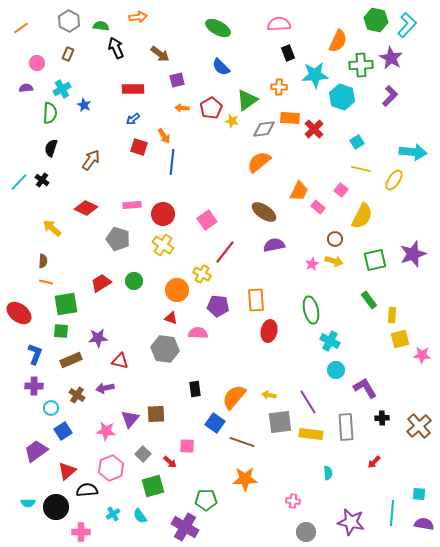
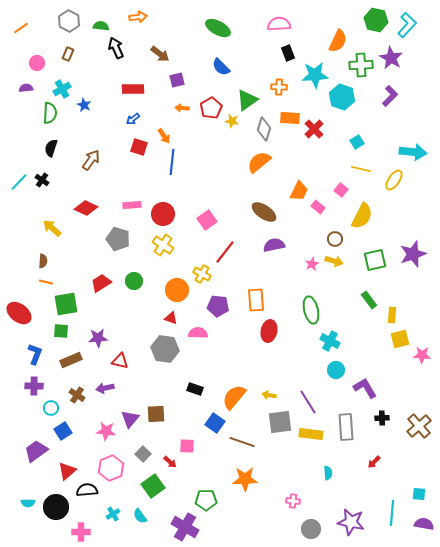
gray diamond at (264, 129): rotated 65 degrees counterclockwise
black rectangle at (195, 389): rotated 63 degrees counterclockwise
green square at (153, 486): rotated 20 degrees counterclockwise
gray circle at (306, 532): moved 5 px right, 3 px up
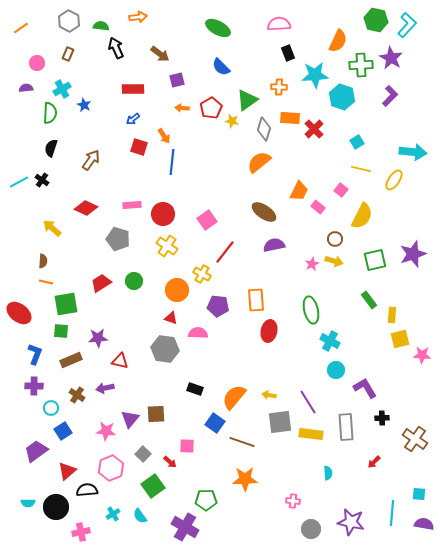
cyan line at (19, 182): rotated 18 degrees clockwise
yellow cross at (163, 245): moved 4 px right, 1 px down
brown cross at (419, 426): moved 4 px left, 13 px down; rotated 15 degrees counterclockwise
pink cross at (81, 532): rotated 12 degrees counterclockwise
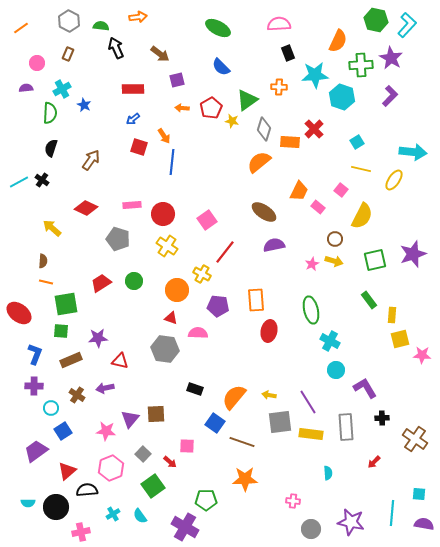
orange rectangle at (290, 118): moved 24 px down
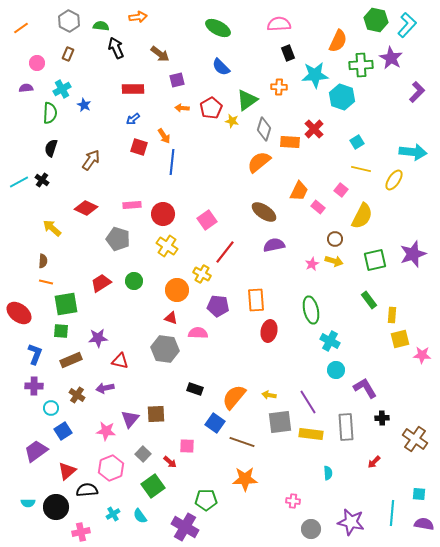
purple L-shape at (390, 96): moved 27 px right, 4 px up
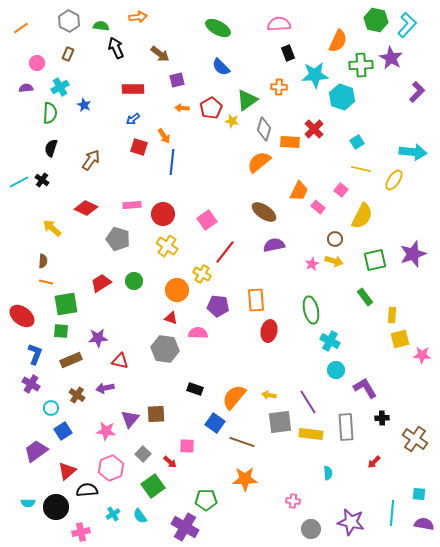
cyan cross at (62, 89): moved 2 px left, 2 px up
green rectangle at (369, 300): moved 4 px left, 3 px up
red ellipse at (19, 313): moved 3 px right, 3 px down
purple cross at (34, 386): moved 3 px left, 2 px up; rotated 30 degrees clockwise
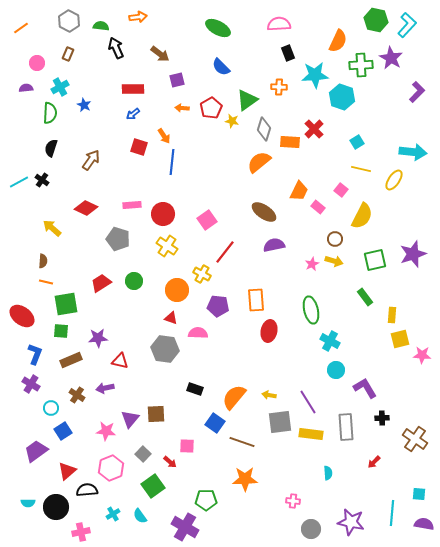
blue arrow at (133, 119): moved 5 px up
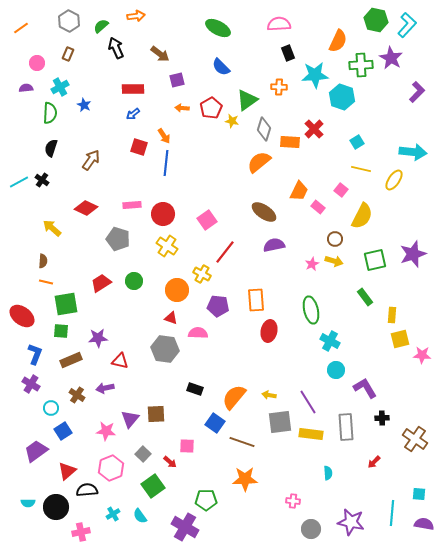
orange arrow at (138, 17): moved 2 px left, 1 px up
green semicircle at (101, 26): rotated 49 degrees counterclockwise
blue line at (172, 162): moved 6 px left, 1 px down
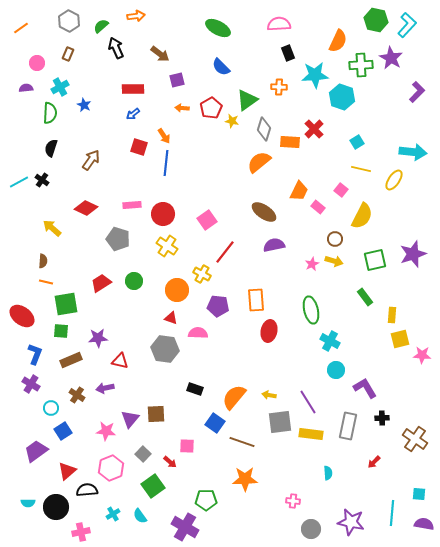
gray rectangle at (346, 427): moved 2 px right, 1 px up; rotated 16 degrees clockwise
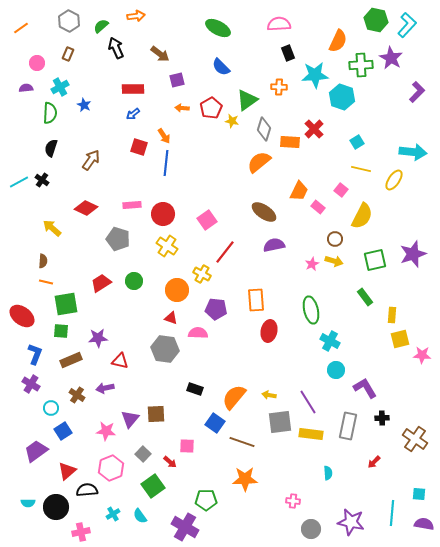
purple pentagon at (218, 306): moved 2 px left, 3 px down
